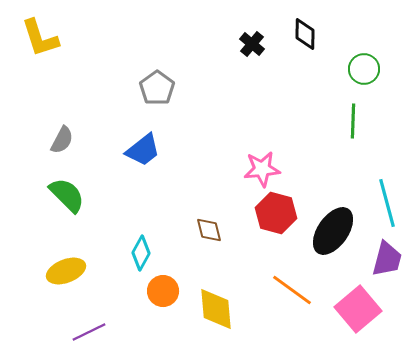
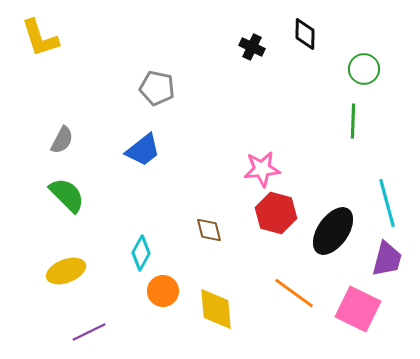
black cross: moved 3 px down; rotated 15 degrees counterclockwise
gray pentagon: rotated 24 degrees counterclockwise
orange line: moved 2 px right, 3 px down
pink square: rotated 24 degrees counterclockwise
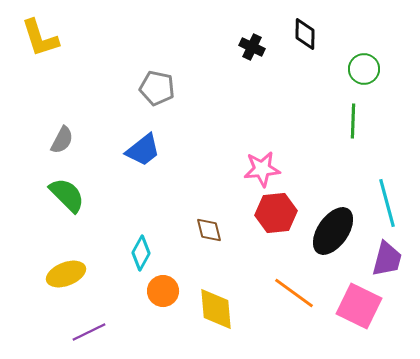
red hexagon: rotated 21 degrees counterclockwise
yellow ellipse: moved 3 px down
pink square: moved 1 px right, 3 px up
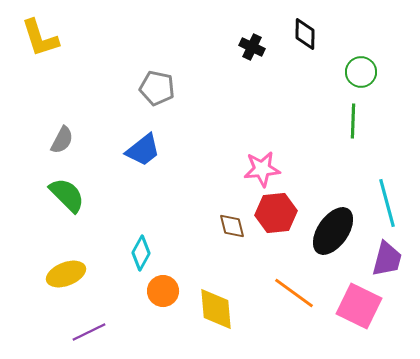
green circle: moved 3 px left, 3 px down
brown diamond: moved 23 px right, 4 px up
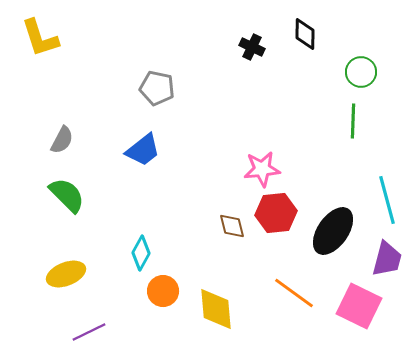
cyan line: moved 3 px up
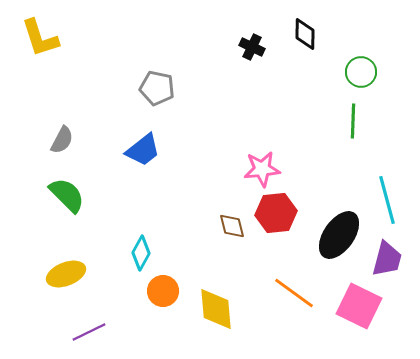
black ellipse: moved 6 px right, 4 px down
